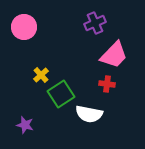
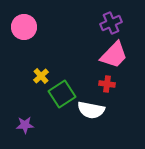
purple cross: moved 16 px right
yellow cross: moved 1 px down
green square: moved 1 px right
white semicircle: moved 2 px right, 4 px up
purple star: rotated 18 degrees counterclockwise
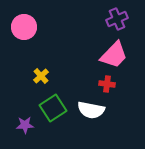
purple cross: moved 6 px right, 4 px up
green square: moved 9 px left, 14 px down
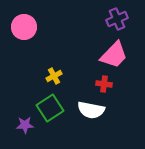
yellow cross: moved 13 px right; rotated 14 degrees clockwise
red cross: moved 3 px left
green square: moved 3 px left
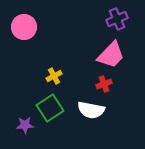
pink trapezoid: moved 3 px left
red cross: rotated 28 degrees counterclockwise
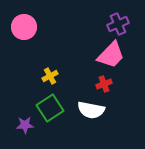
purple cross: moved 1 px right, 5 px down
yellow cross: moved 4 px left
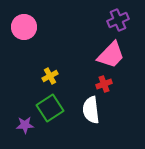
purple cross: moved 4 px up
white semicircle: rotated 72 degrees clockwise
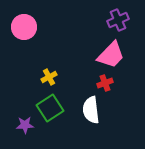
yellow cross: moved 1 px left, 1 px down
red cross: moved 1 px right, 1 px up
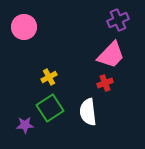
white semicircle: moved 3 px left, 2 px down
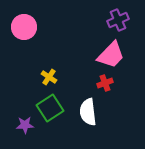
yellow cross: rotated 28 degrees counterclockwise
